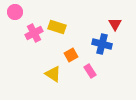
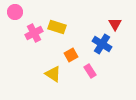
blue cross: rotated 18 degrees clockwise
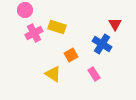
pink circle: moved 10 px right, 2 px up
pink rectangle: moved 4 px right, 3 px down
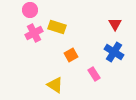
pink circle: moved 5 px right
blue cross: moved 12 px right, 8 px down
yellow triangle: moved 2 px right, 11 px down
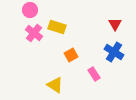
pink cross: rotated 24 degrees counterclockwise
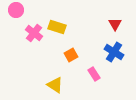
pink circle: moved 14 px left
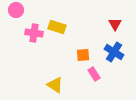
pink cross: rotated 30 degrees counterclockwise
orange square: moved 12 px right; rotated 24 degrees clockwise
